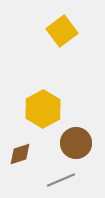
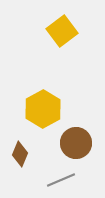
brown diamond: rotated 50 degrees counterclockwise
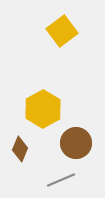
brown diamond: moved 5 px up
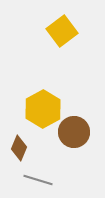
brown circle: moved 2 px left, 11 px up
brown diamond: moved 1 px left, 1 px up
gray line: moved 23 px left; rotated 40 degrees clockwise
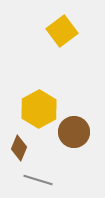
yellow hexagon: moved 4 px left
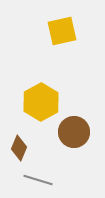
yellow square: rotated 24 degrees clockwise
yellow hexagon: moved 2 px right, 7 px up
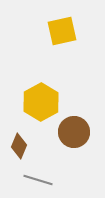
brown diamond: moved 2 px up
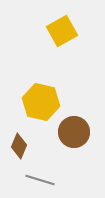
yellow square: rotated 16 degrees counterclockwise
yellow hexagon: rotated 18 degrees counterclockwise
gray line: moved 2 px right
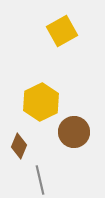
yellow hexagon: rotated 21 degrees clockwise
gray line: rotated 60 degrees clockwise
